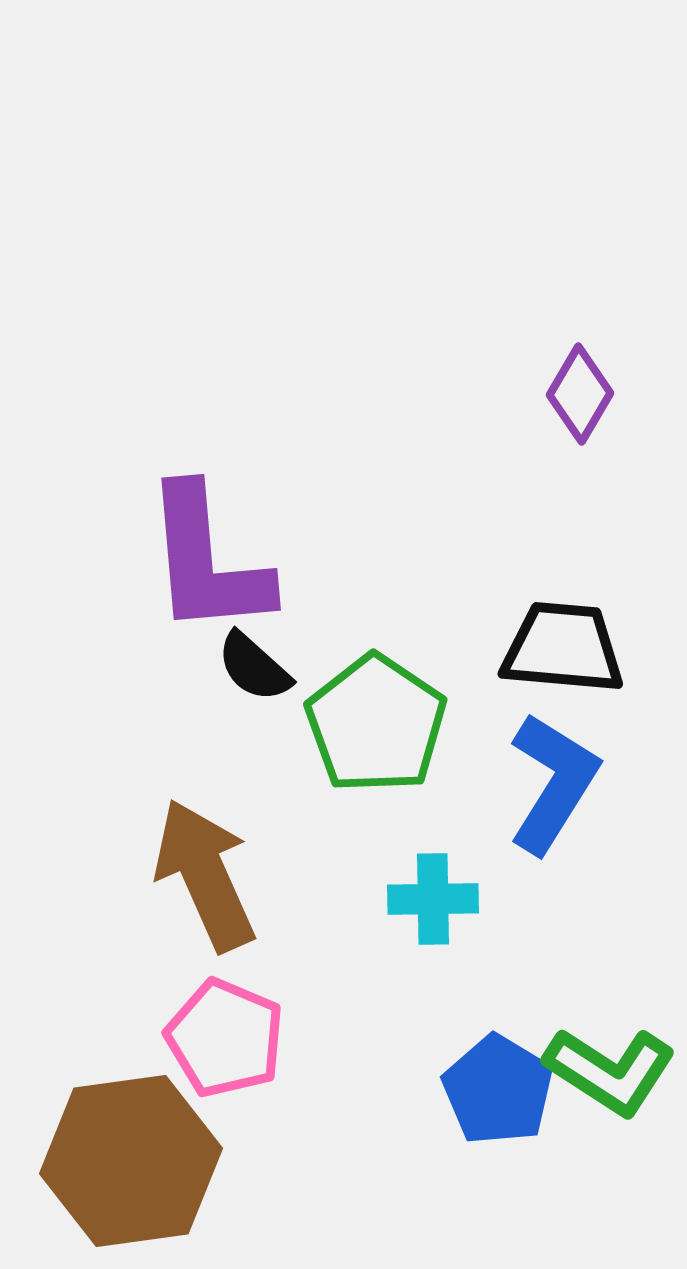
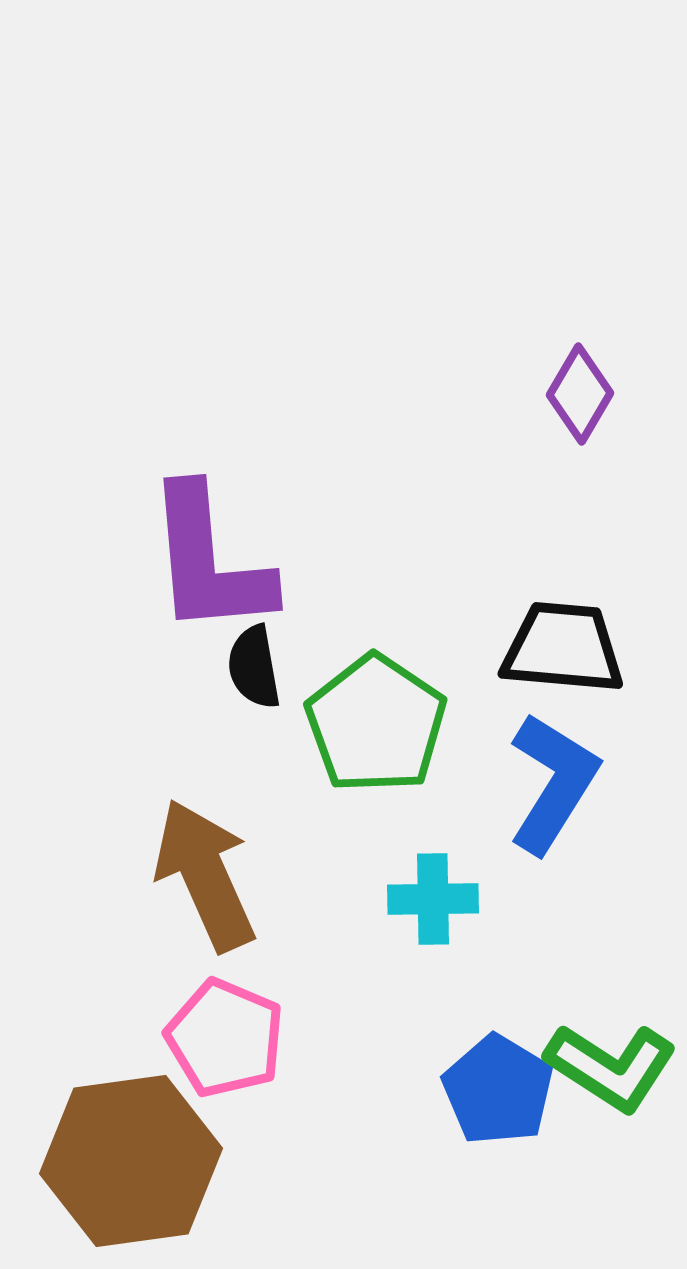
purple L-shape: moved 2 px right
black semicircle: rotated 38 degrees clockwise
green L-shape: moved 1 px right, 4 px up
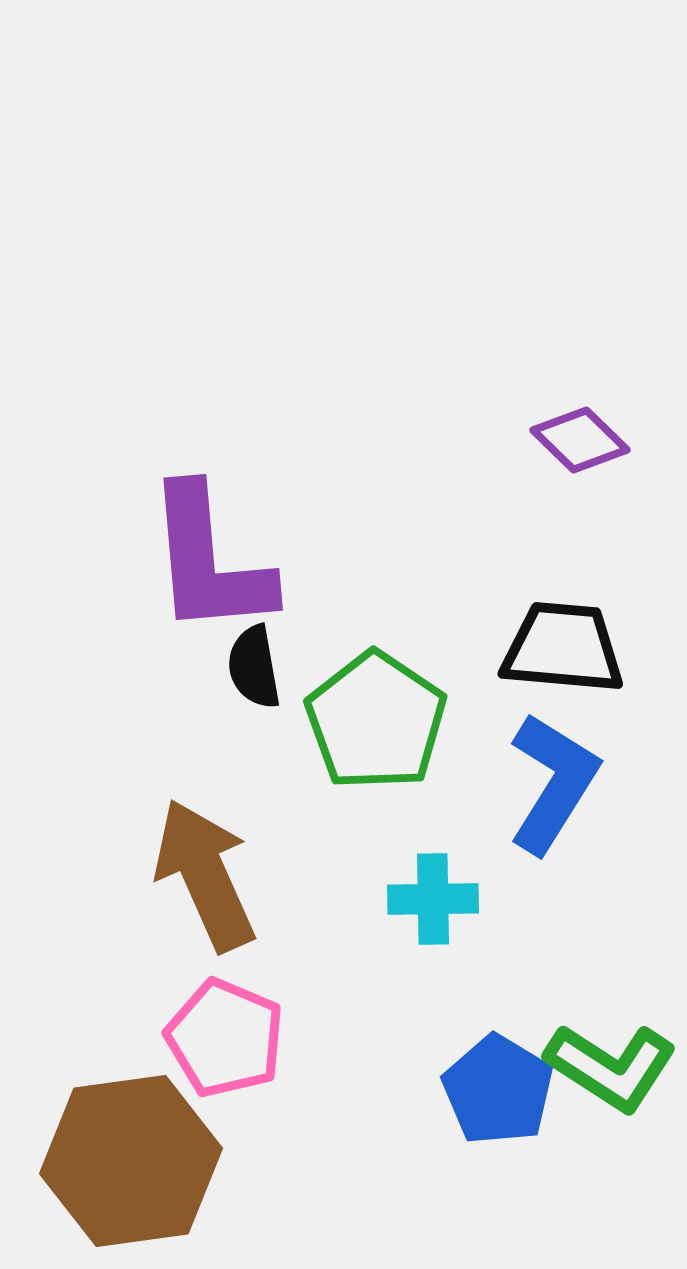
purple diamond: moved 46 px down; rotated 76 degrees counterclockwise
green pentagon: moved 3 px up
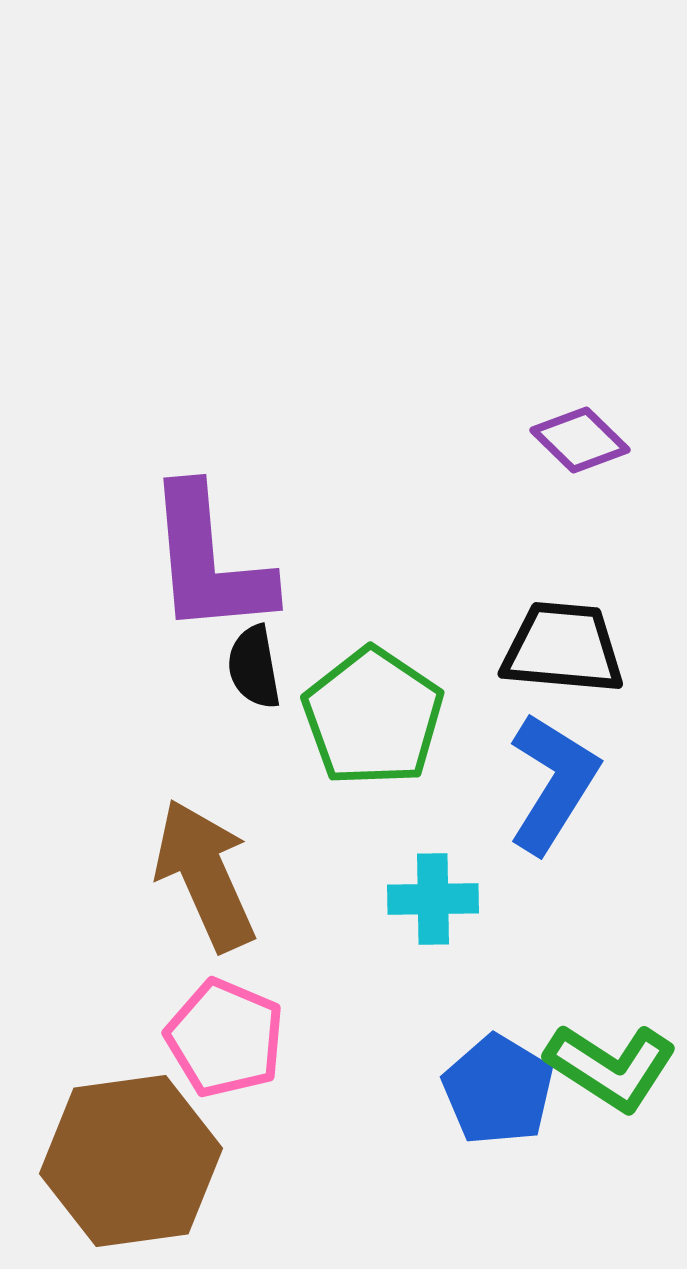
green pentagon: moved 3 px left, 4 px up
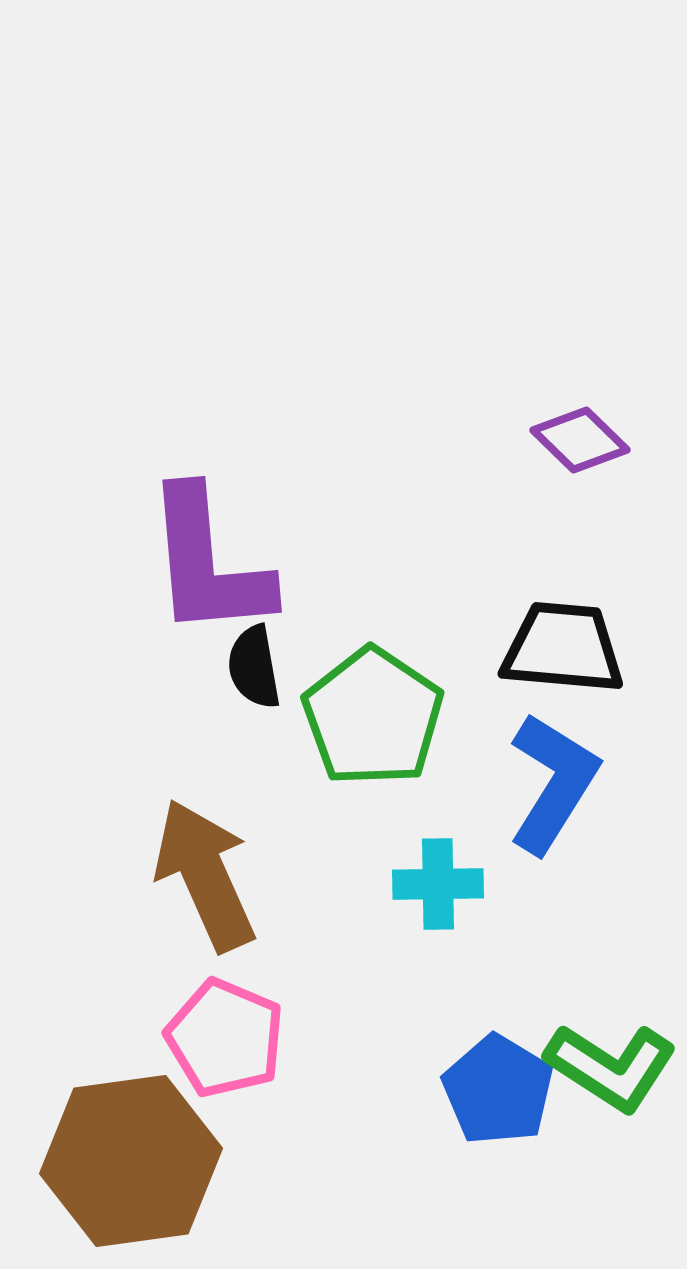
purple L-shape: moved 1 px left, 2 px down
cyan cross: moved 5 px right, 15 px up
